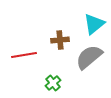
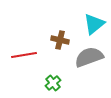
brown cross: rotated 18 degrees clockwise
gray semicircle: rotated 20 degrees clockwise
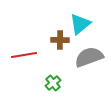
cyan triangle: moved 14 px left
brown cross: rotated 12 degrees counterclockwise
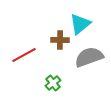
red line: rotated 20 degrees counterclockwise
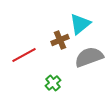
brown cross: rotated 24 degrees counterclockwise
